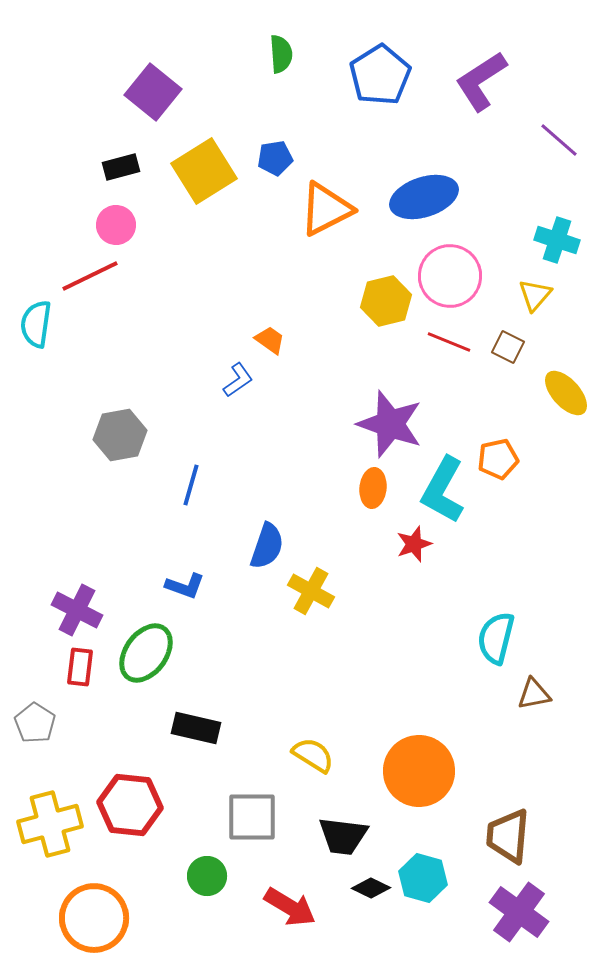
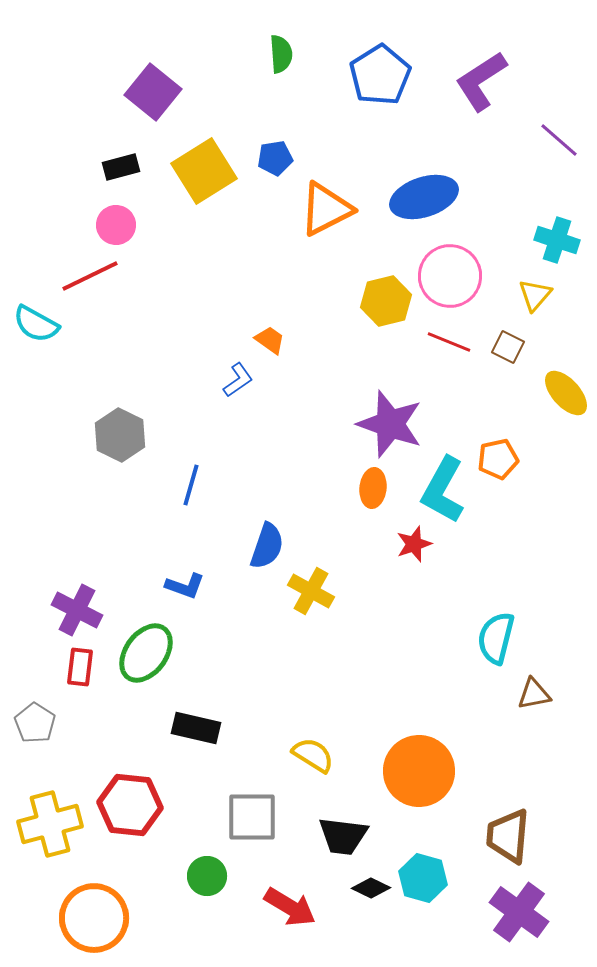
cyan semicircle at (36, 324): rotated 69 degrees counterclockwise
gray hexagon at (120, 435): rotated 24 degrees counterclockwise
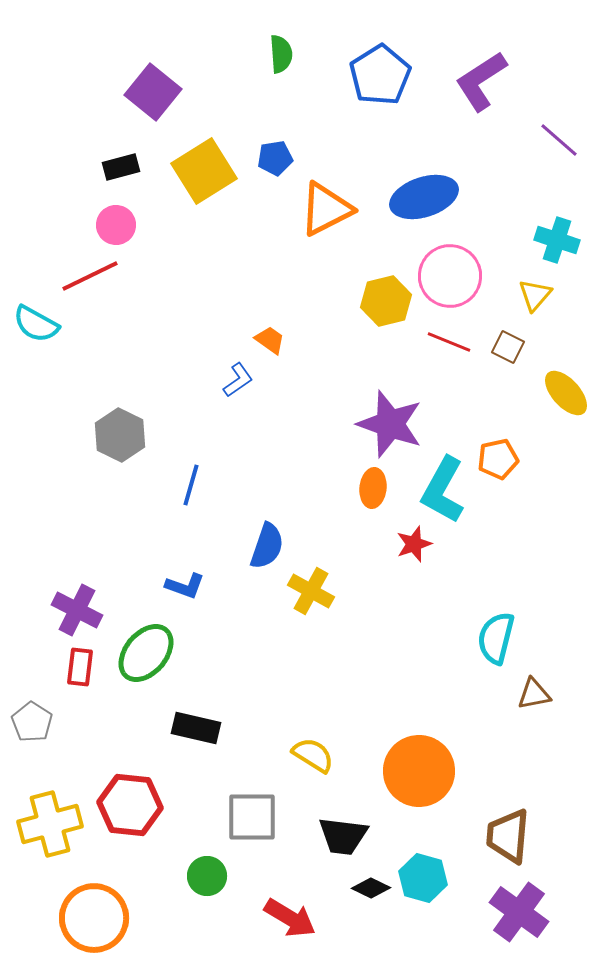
green ellipse at (146, 653): rotated 4 degrees clockwise
gray pentagon at (35, 723): moved 3 px left, 1 px up
red arrow at (290, 907): moved 11 px down
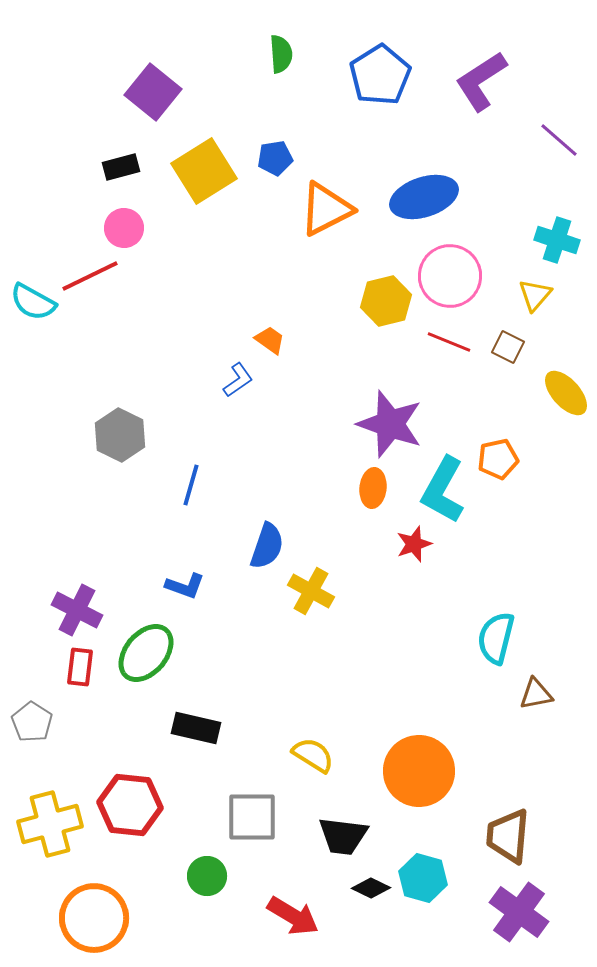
pink circle at (116, 225): moved 8 px right, 3 px down
cyan semicircle at (36, 324): moved 3 px left, 22 px up
brown triangle at (534, 694): moved 2 px right
red arrow at (290, 918): moved 3 px right, 2 px up
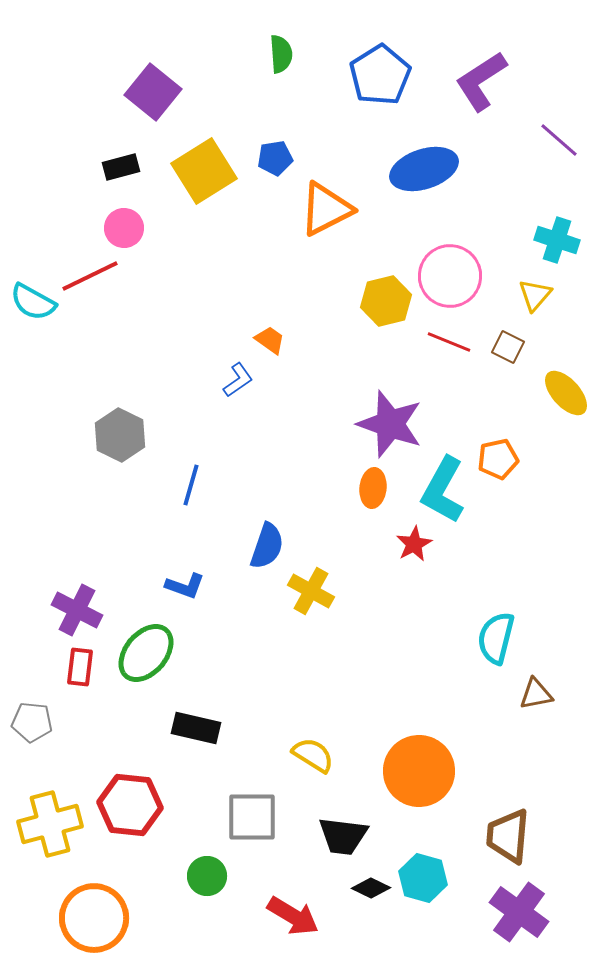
blue ellipse at (424, 197): moved 28 px up
red star at (414, 544): rotated 9 degrees counterclockwise
gray pentagon at (32, 722): rotated 27 degrees counterclockwise
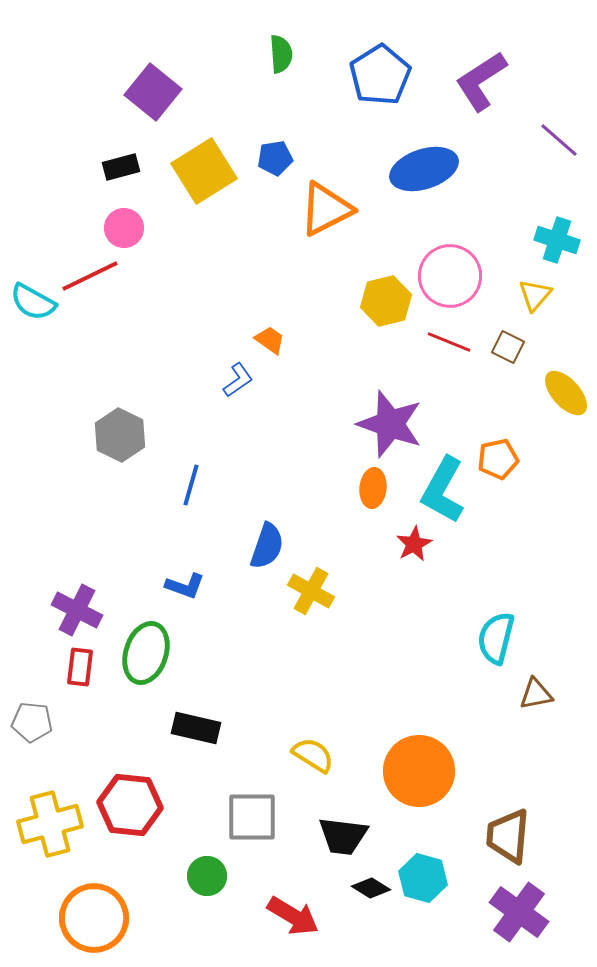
green ellipse at (146, 653): rotated 22 degrees counterclockwise
black diamond at (371, 888): rotated 6 degrees clockwise
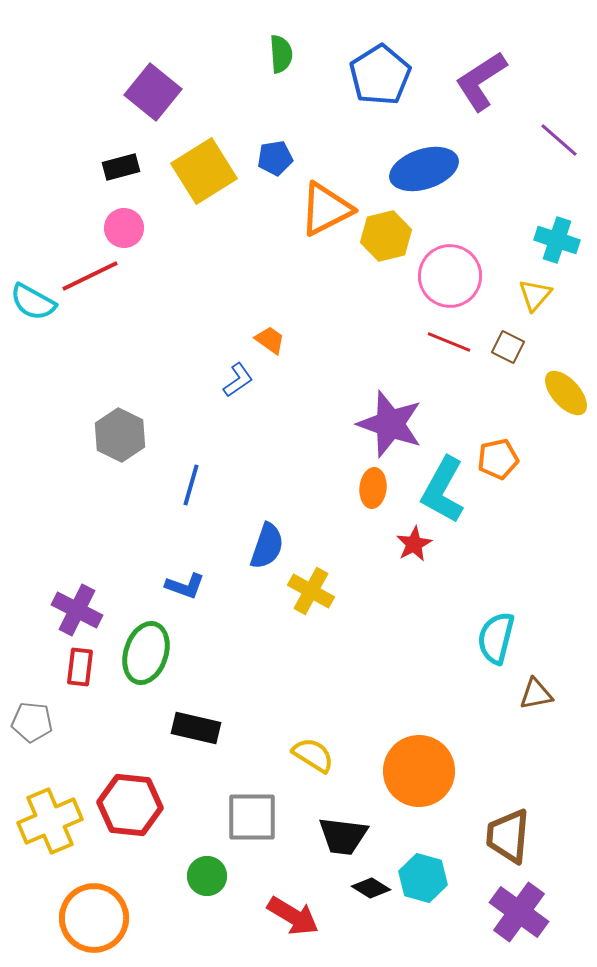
yellow hexagon at (386, 301): moved 65 px up
yellow cross at (50, 824): moved 3 px up; rotated 8 degrees counterclockwise
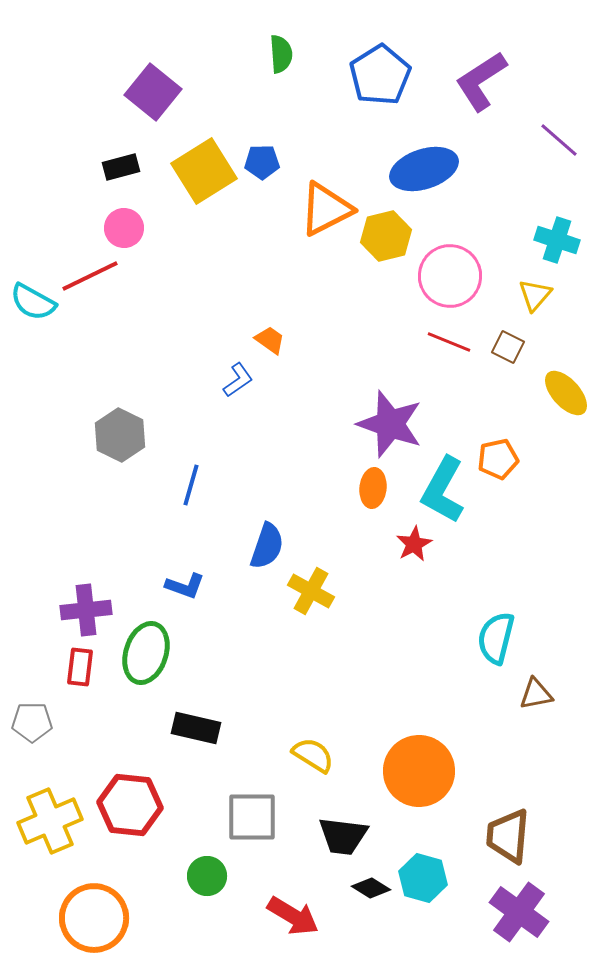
blue pentagon at (275, 158): moved 13 px left, 4 px down; rotated 8 degrees clockwise
purple cross at (77, 610): moved 9 px right; rotated 33 degrees counterclockwise
gray pentagon at (32, 722): rotated 6 degrees counterclockwise
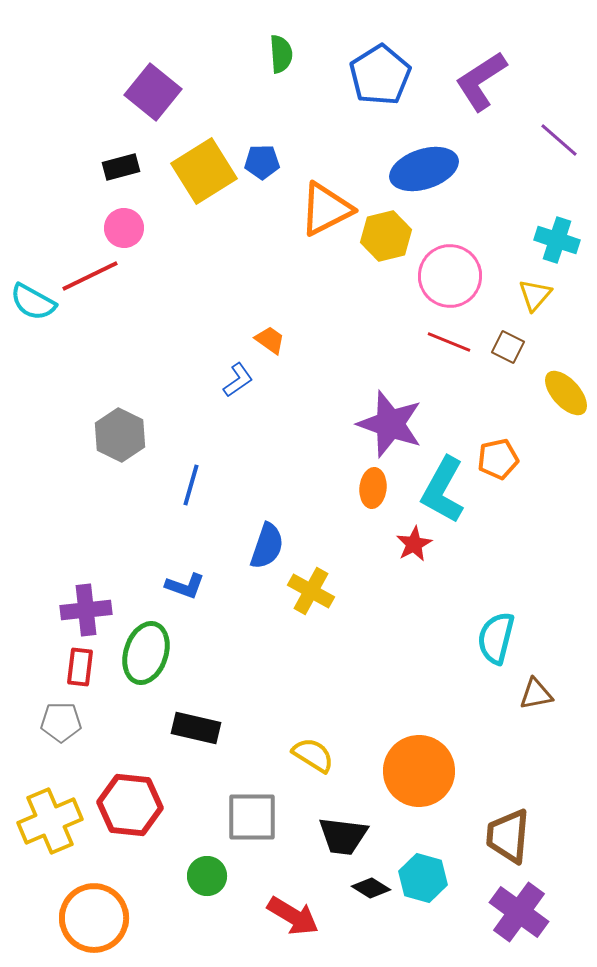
gray pentagon at (32, 722): moved 29 px right
